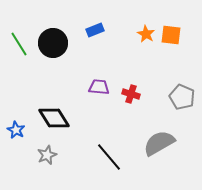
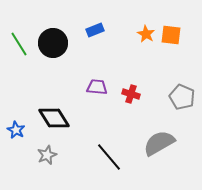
purple trapezoid: moved 2 px left
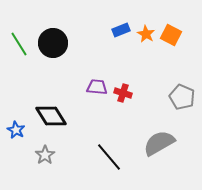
blue rectangle: moved 26 px right
orange square: rotated 20 degrees clockwise
red cross: moved 8 px left, 1 px up
black diamond: moved 3 px left, 2 px up
gray star: moved 2 px left; rotated 12 degrees counterclockwise
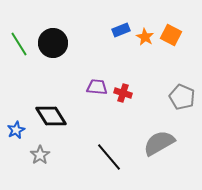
orange star: moved 1 px left, 3 px down
blue star: rotated 18 degrees clockwise
gray star: moved 5 px left
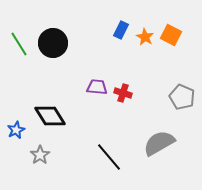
blue rectangle: rotated 42 degrees counterclockwise
black diamond: moved 1 px left
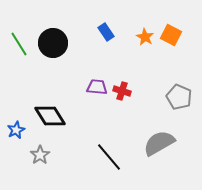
blue rectangle: moved 15 px left, 2 px down; rotated 60 degrees counterclockwise
red cross: moved 1 px left, 2 px up
gray pentagon: moved 3 px left
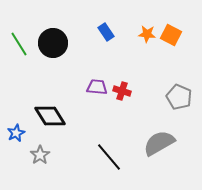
orange star: moved 2 px right, 3 px up; rotated 24 degrees counterclockwise
blue star: moved 3 px down
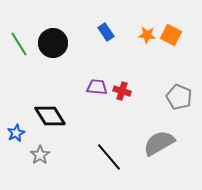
orange star: moved 1 px down
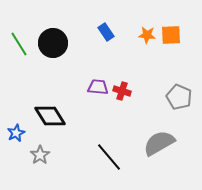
orange square: rotated 30 degrees counterclockwise
purple trapezoid: moved 1 px right
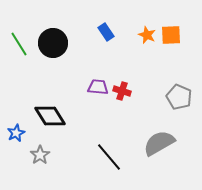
orange star: rotated 18 degrees clockwise
